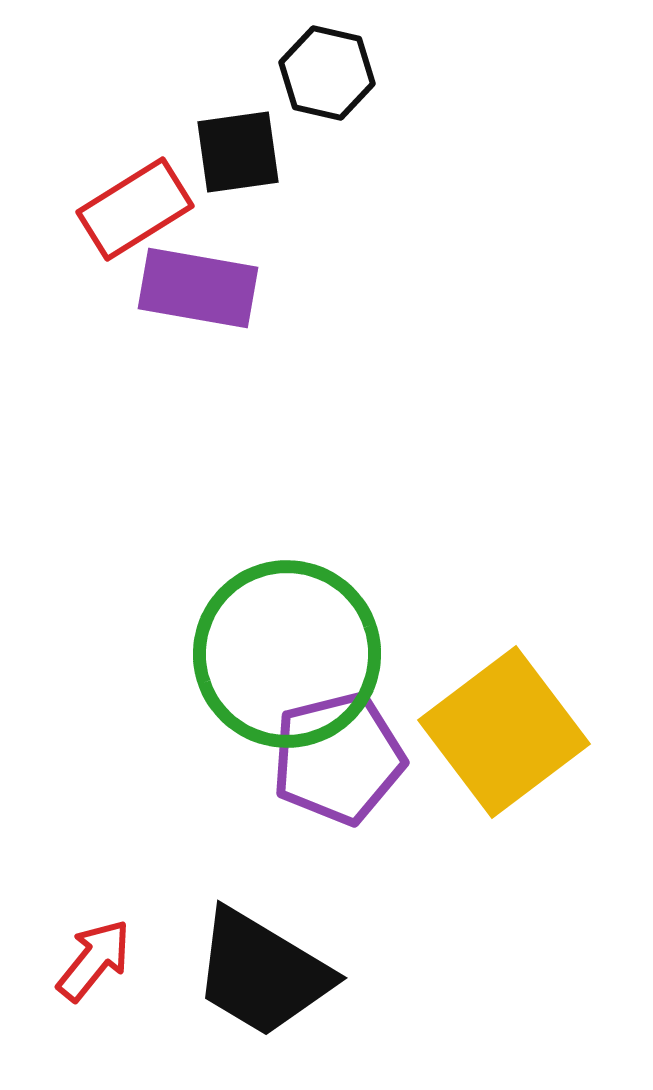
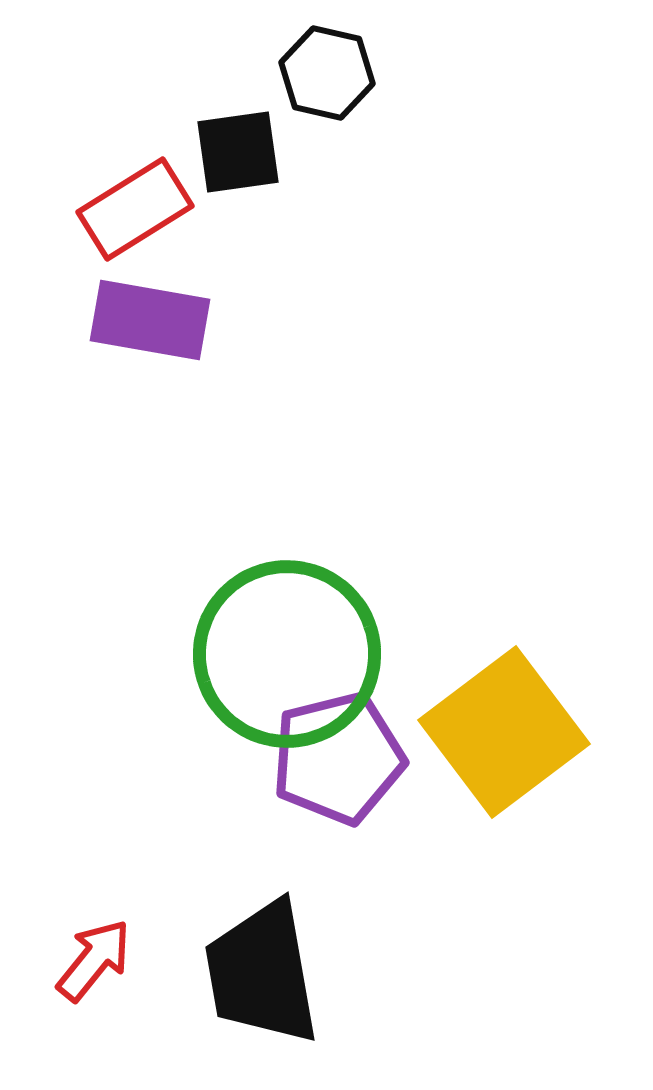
purple rectangle: moved 48 px left, 32 px down
black trapezoid: rotated 49 degrees clockwise
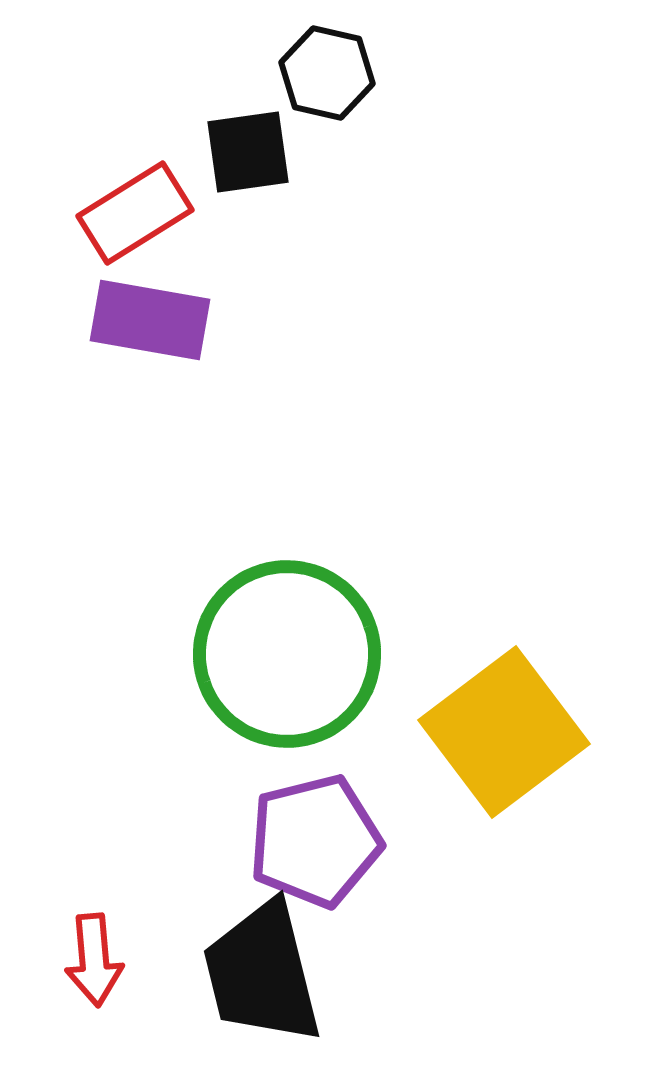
black square: moved 10 px right
red rectangle: moved 4 px down
purple pentagon: moved 23 px left, 83 px down
red arrow: rotated 136 degrees clockwise
black trapezoid: rotated 4 degrees counterclockwise
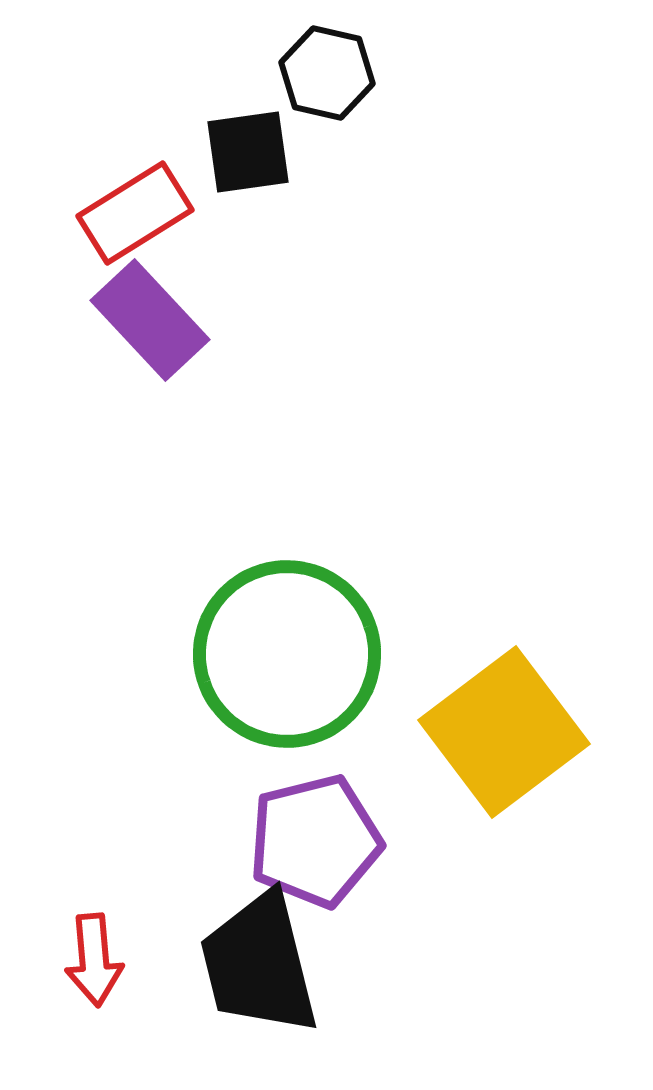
purple rectangle: rotated 37 degrees clockwise
black trapezoid: moved 3 px left, 9 px up
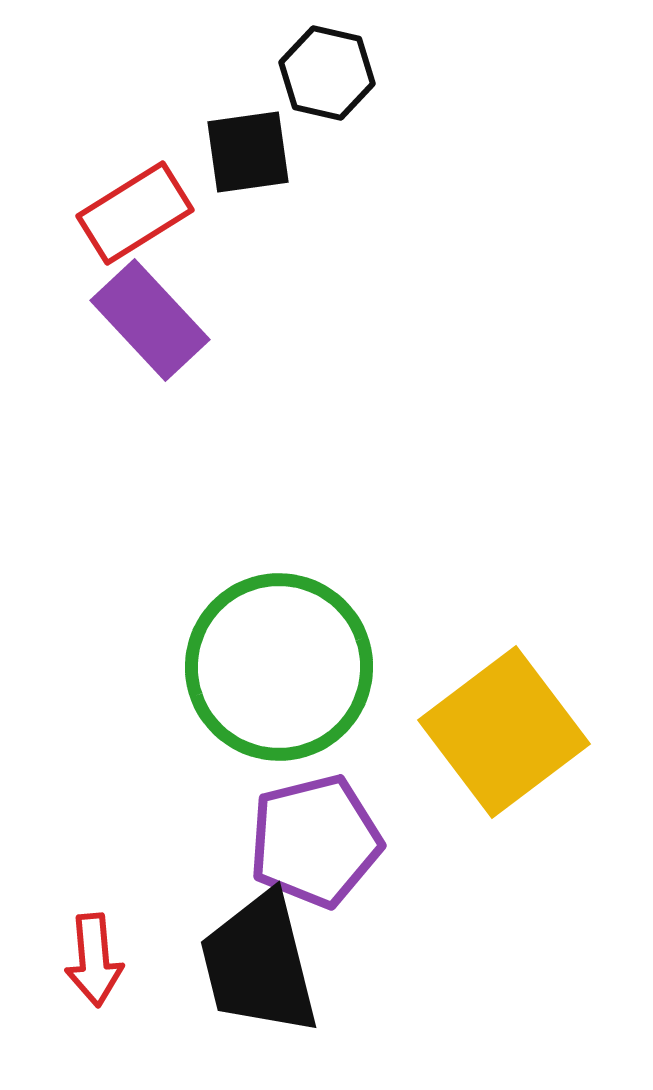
green circle: moved 8 px left, 13 px down
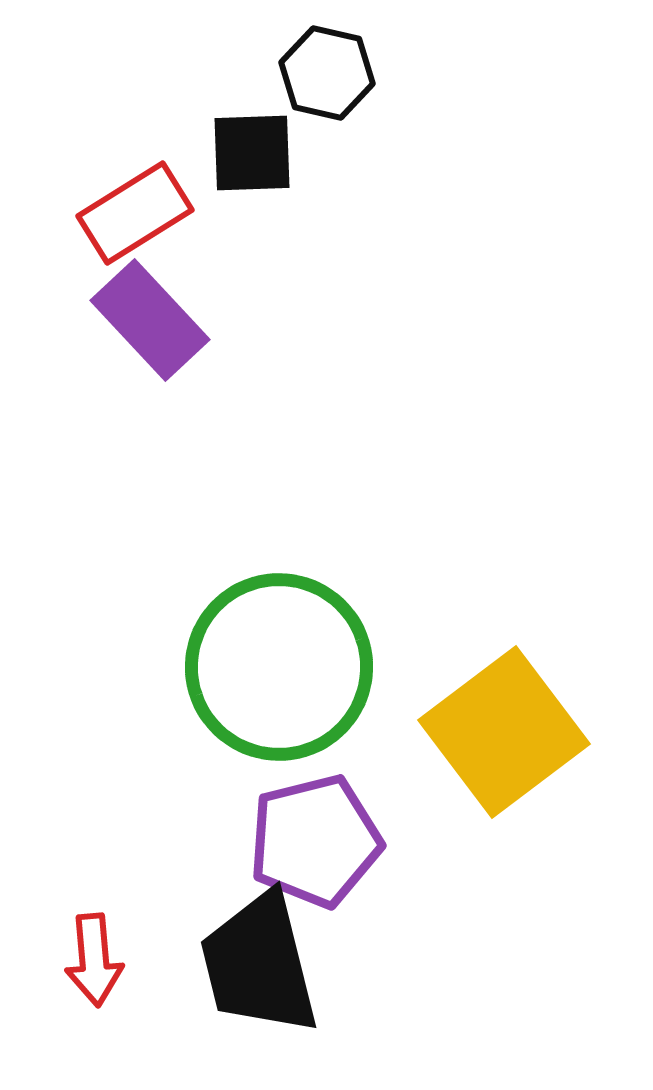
black square: moved 4 px right, 1 px down; rotated 6 degrees clockwise
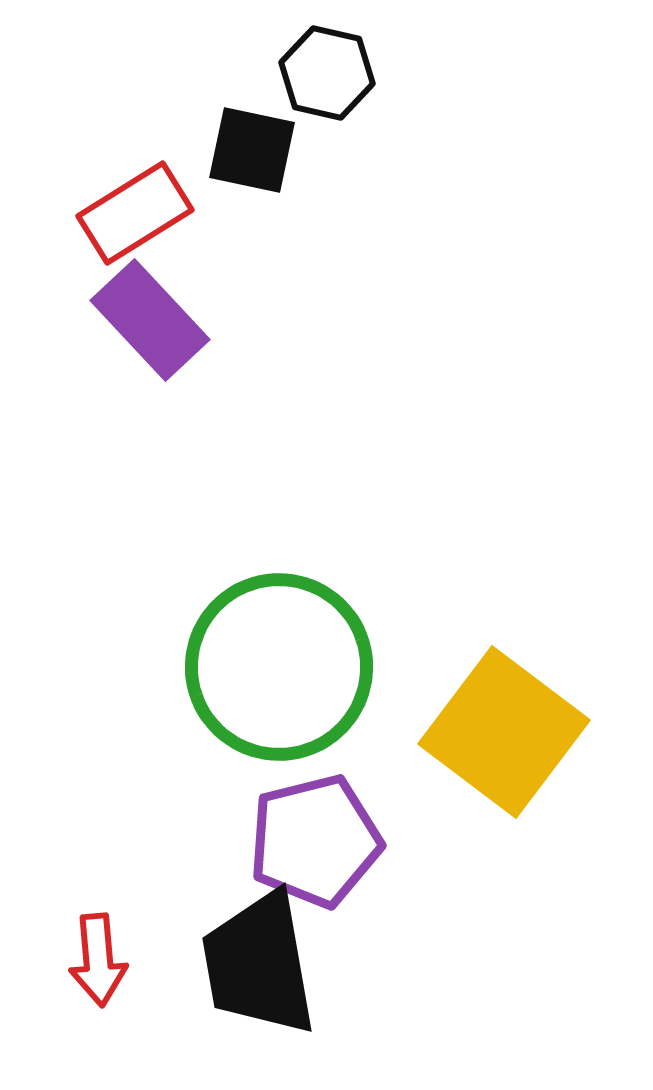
black square: moved 3 px up; rotated 14 degrees clockwise
yellow square: rotated 16 degrees counterclockwise
red arrow: moved 4 px right
black trapezoid: rotated 4 degrees clockwise
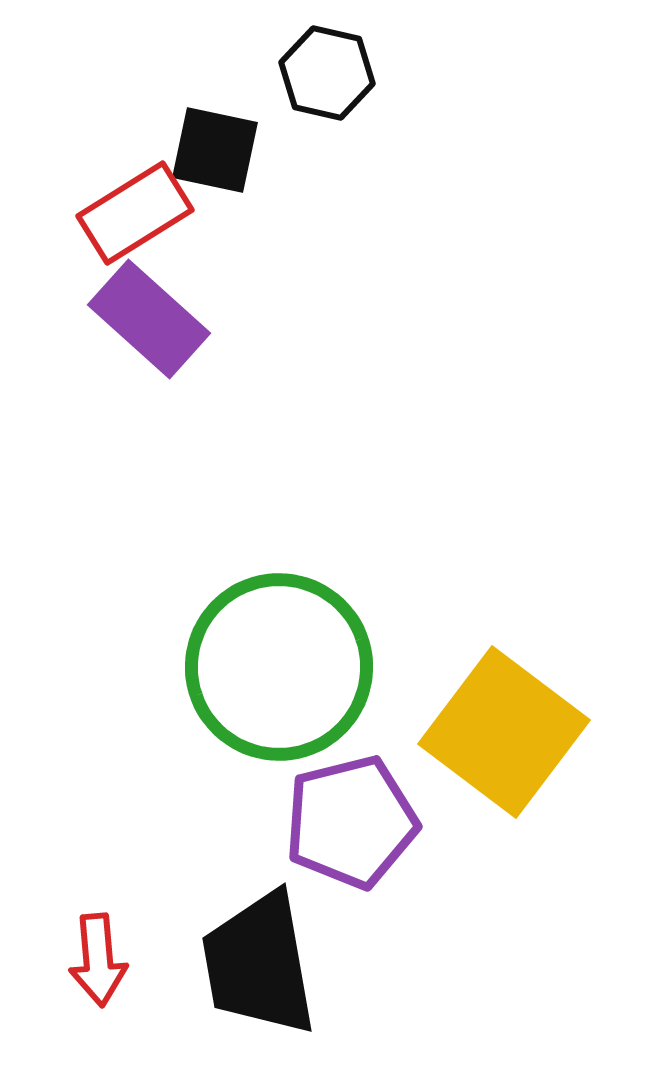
black square: moved 37 px left
purple rectangle: moved 1 px left, 1 px up; rotated 5 degrees counterclockwise
purple pentagon: moved 36 px right, 19 px up
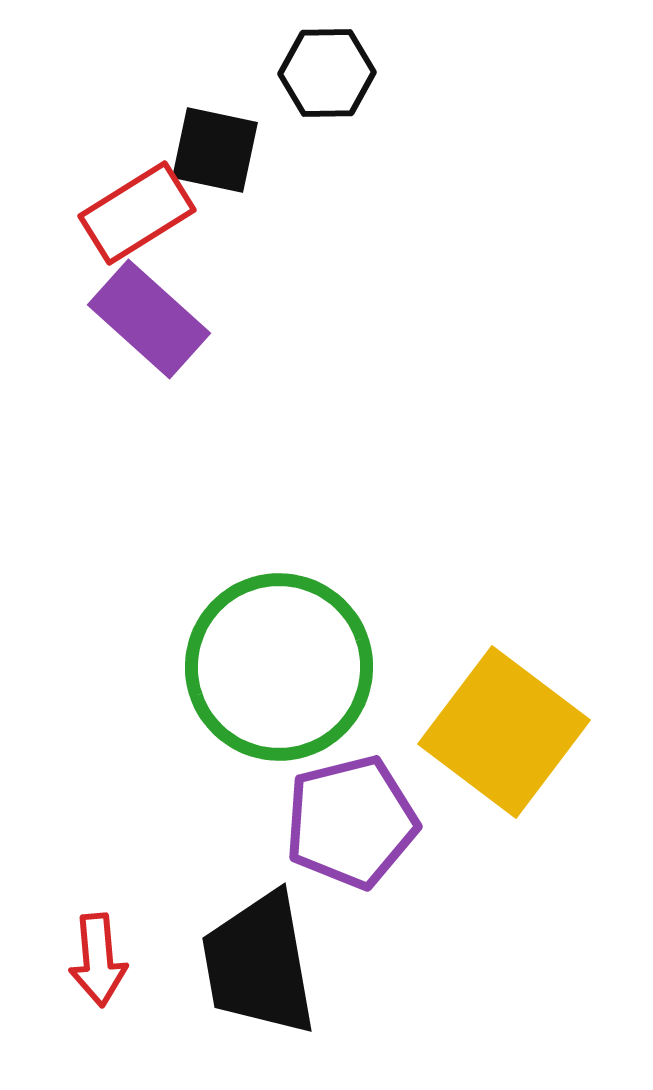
black hexagon: rotated 14 degrees counterclockwise
red rectangle: moved 2 px right
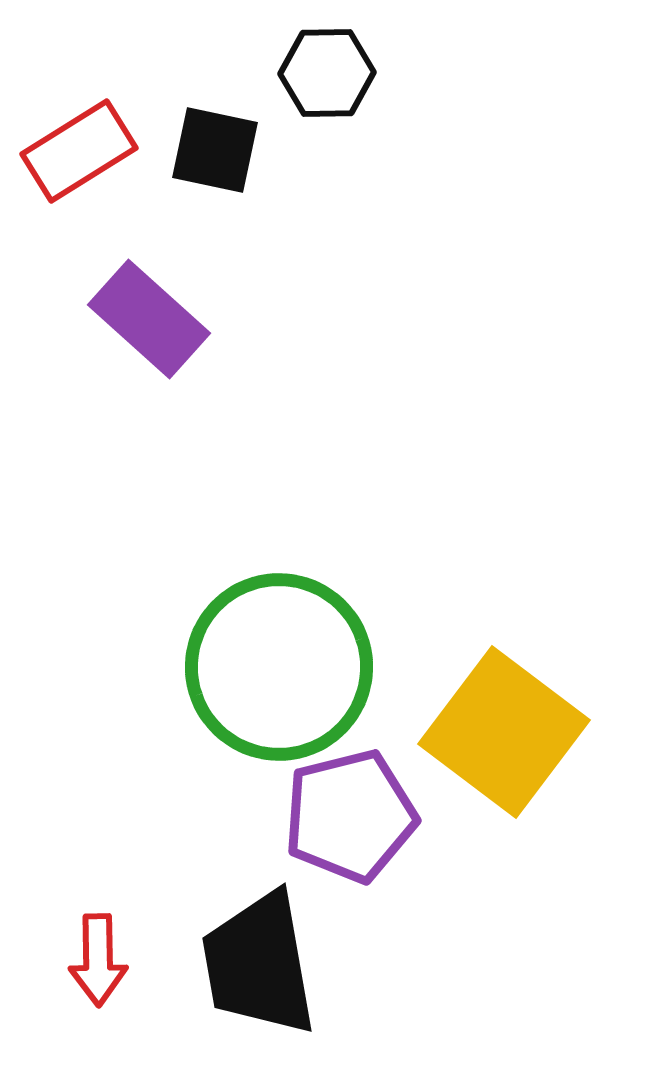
red rectangle: moved 58 px left, 62 px up
purple pentagon: moved 1 px left, 6 px up
red arrow: rotated 4 degrees clockwise
